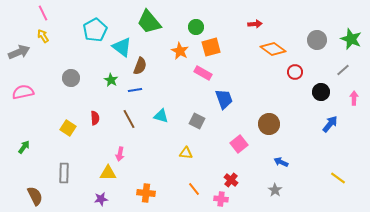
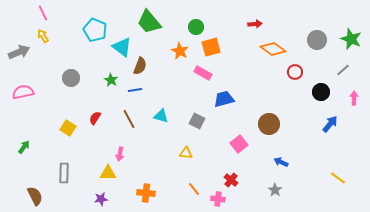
cyan pentagon at (95, 30): rotated 20 degrees counterclockwise
blue trapezoid at (224, 99): rotated 85 degrees counterclockwise
red semicircle at (95, 118): rotated 144 degrees counterclockwise
pink cross at (221, 199): moved 3 px left
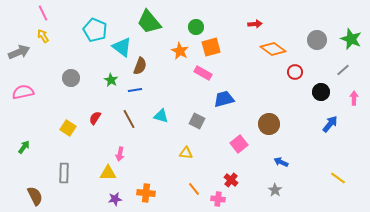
purple star at (101, 199): moved 14 px right
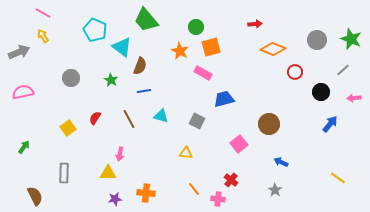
pink line at (43, 13): rotated 35 degrees counterclockwise
green trapezoid at (149, 22): moved 3 px left, 2 px up
orange diamond at (273, 49): rotated 15 degrees counterclockwise
blue line at (135, 90): moved 9 px right, 1 px down
pink arrow at (354, 98): rotated 96 degrees counterclockwise
yellow square at (68, 128): rotated 21 degrees clockwise
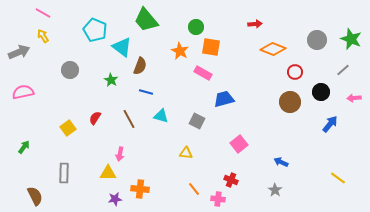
orange square at (211, 47): rotated 24 degrees clockwise
gray circle at (71, 78): moved 1 px left, 8 px up
blue line at (144, 91): moved 2 px right, 1 px down; rotated 24 degrees clockwise
brown circle at (269, 124): moved 21 px right, 22 px up
red cross at (231, 180): rotated 16 degrees counterclockwise
orange cross at (146, 193): moved 6 px left, 4 px up
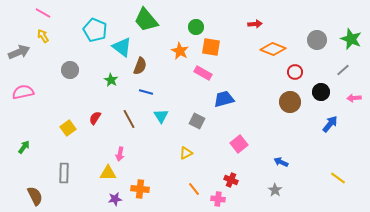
cyan triangle at (161, 116): rotated 42 degrees clockwise
yellow triangle at (186, 153): rotated 32 degrees counterclockwise
